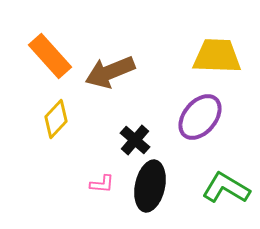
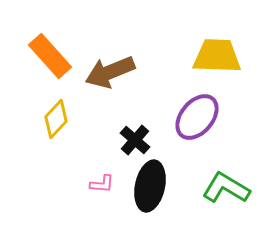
purple ellipse: moved 3 px left
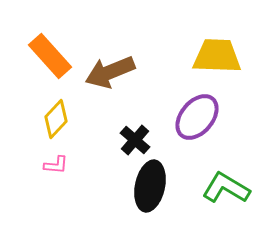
pink L-shape: moved 46 px left, 19 px up
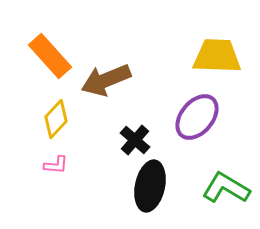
brown arrow: moved 4 px left, 8 px down
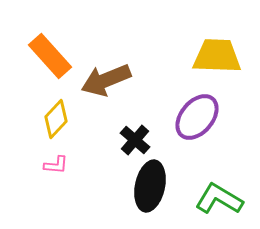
green L-shape: moved 7 px left, 11 px down
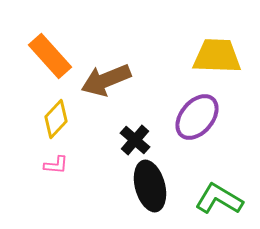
black ellipse: rotated 27 degrees counterclockwise
